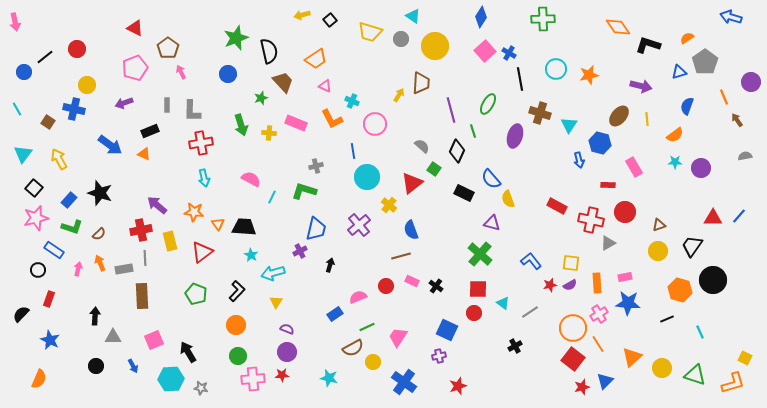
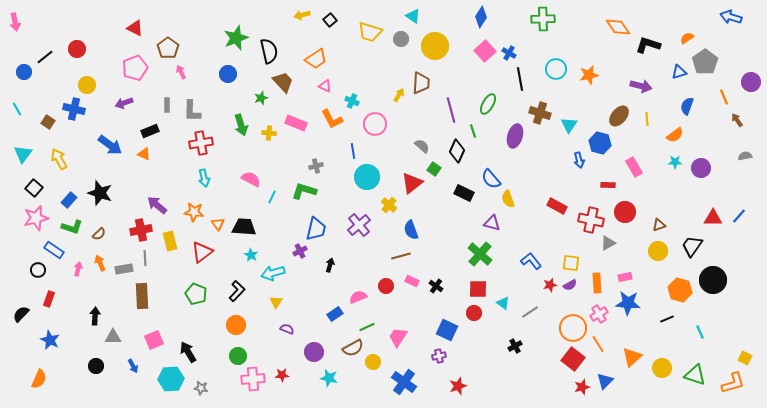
purple circle at (287, 352): moved 27 px right
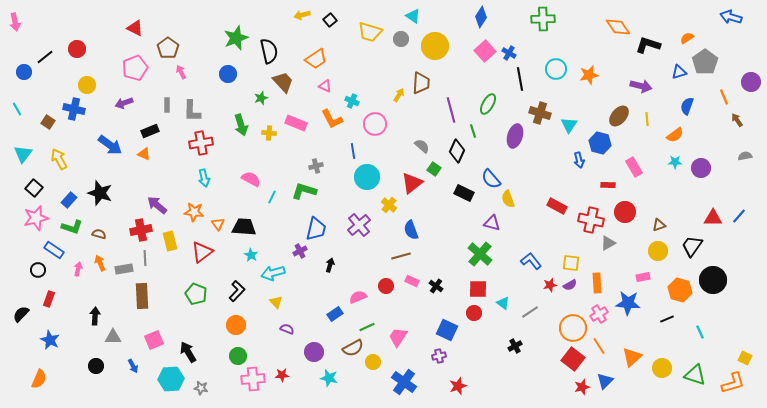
brown semicircle at (99, 234): rotated 120 degrees counterclockwise
pink rectangle at (625, 277): moved 18 px right
yellow triangle at (276, 302): rotated 16 degrees counterclockwise
orange line at (598, 344): moved 1 px right, 2 px down
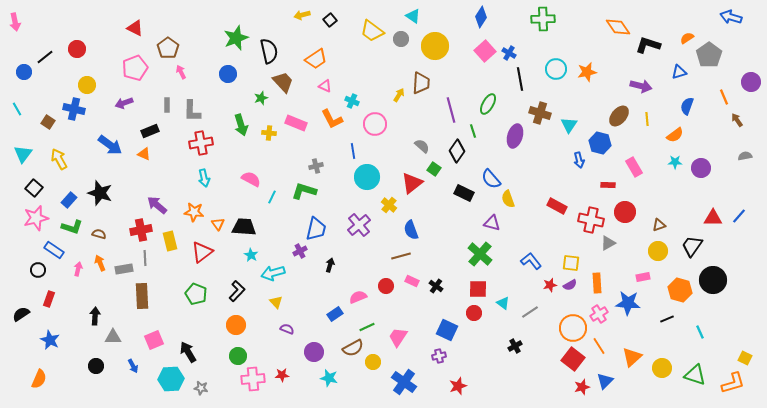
yellow trapezoid at (370, 32): moved 2 px right, 1 px up; rotated 20 degrees clockwise
gray pentagon at (705, 62): moved 4 px right, 7 px up
orange star at (589, 75): moved 2 px left, 3 px up
black diamond at (457, 151): rotated 10 degrees clockwise
black semicircle at (21, 314): rotated 12 degrees clockwise
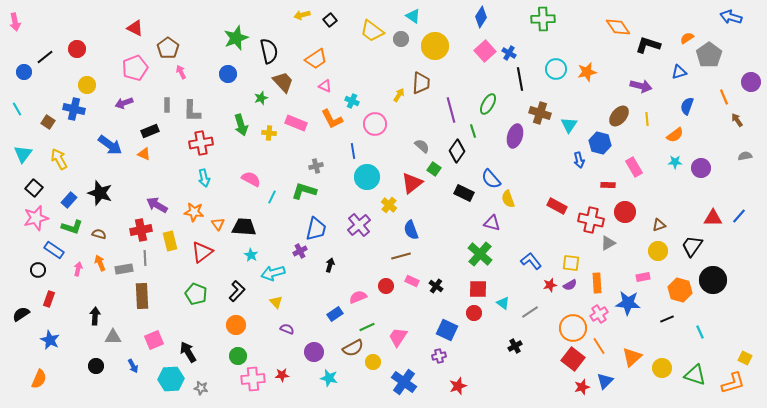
purple arrow at (157, 205): rotated 10 degrees counterclockwise
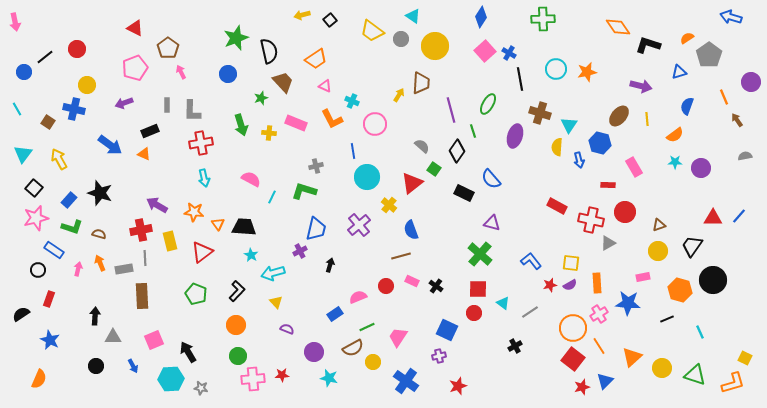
yellow semicircle at (508, 199): moved 49 px right, 52 px up; rotated 24 degrees clockwise
blue cross at (404, 382): moved 2 px right, 1 px up
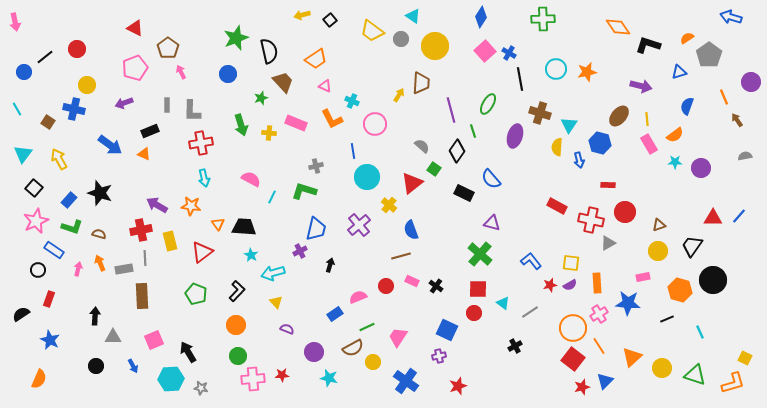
pink rectangle at (634, 167): moved 15 px right, 23 px up
orange star at (194, 212): moved 3 px left, 6 px up
pink star at (36, 218): moved 3 px down; rotated 10 degrees counterclockwise
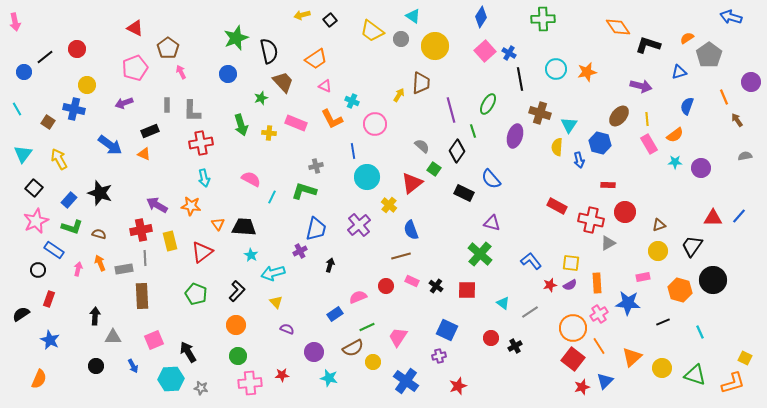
red square at (478, 289): moved 11 px left, 1 px down
red circle at (474, 313): moved 17 px right, 25 px down
black line at (667, 319): moved 4 px left, 3 px down
pink cross at (253, 379): moved 3 px left, 4 px down
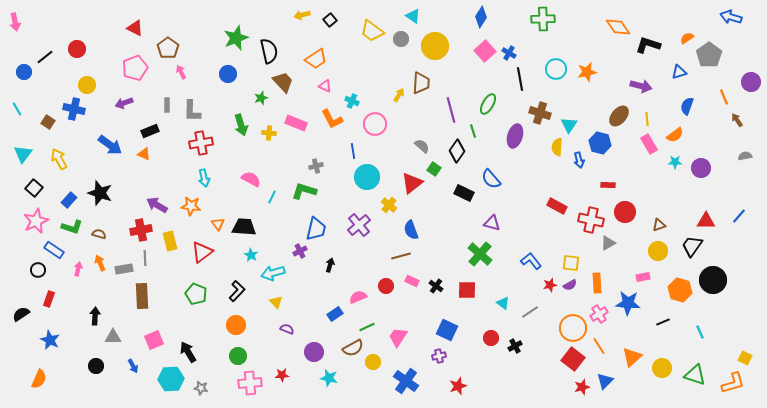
red triangle at (713, 218): moved 7 px left, 3 px down
